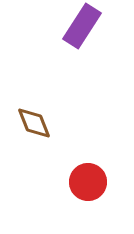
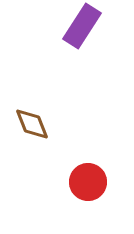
brown diamond: moved 2 px left, 1 px down
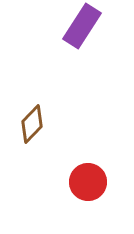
brown diamond: rotated 66 degrees clockwise
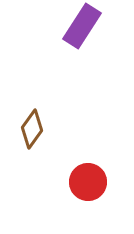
brown diamond: moved 5 px down; rotated 9 degrees counterclockwise
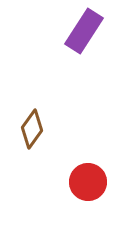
purple rectangle: moved 2 px right, 5 px down
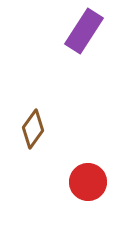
brown diamond: moved 1 px right
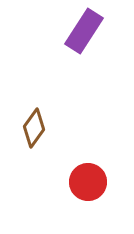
brown diamond: moved 1 px right, 1 px up
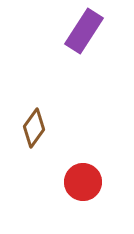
red circle: moved 5 px left
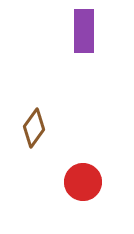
purple rectangle: rotated 33 degrees counterclockwise
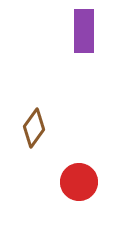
red circle: moved 4 px left
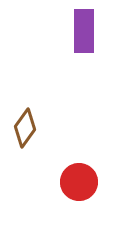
brown diamond: moved 9 px left
